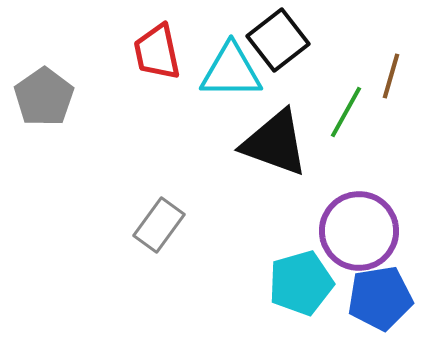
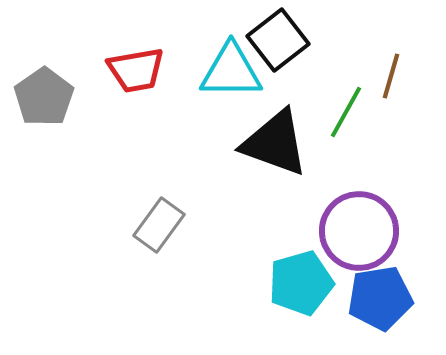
red trapezoid: moved 21 px left, 18 px down; rotated 88 degrees counterclockwise
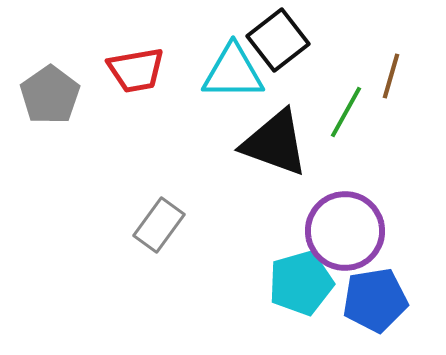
cyan triangle: moved 2 px right, 1 px down
gray pentagon: moved 6 px right, 2 px up
purple circle: moved 14 px left
blue pentagon: moved 5 px left, 2 px down
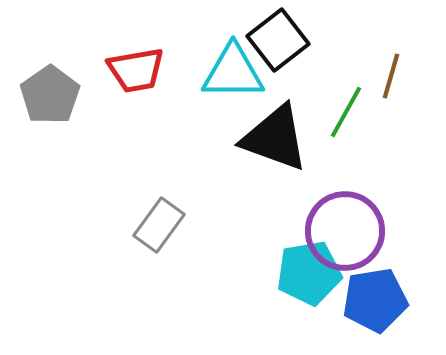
black triangle: moved 5 px up
cyan pentagon: moved 8 px right, 10 px up; rotated 6 degrees clockwise
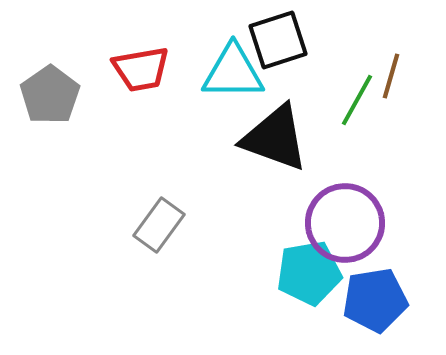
black square: rotated 20 degrees clockwise
red trapezoid: moved 5 px right, 1 px up
green line: moved 11 px right, 12 px up
purple circle: moved 8 px up
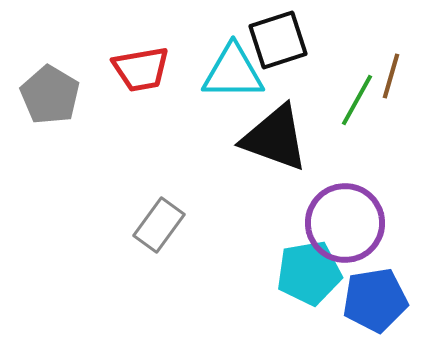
gray pentagon: rotated 6 degrees counterclockwise
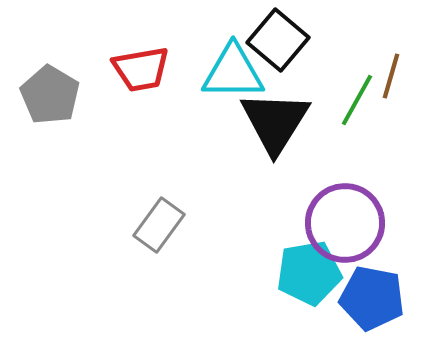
black square: rotated 32 degrees counterclockwise
black triangle: moved 16 px up; rotated 42 degrees clockwise
blue pentagon: moved 3 px left, 2 px up; rotated 20 degrees clockwise
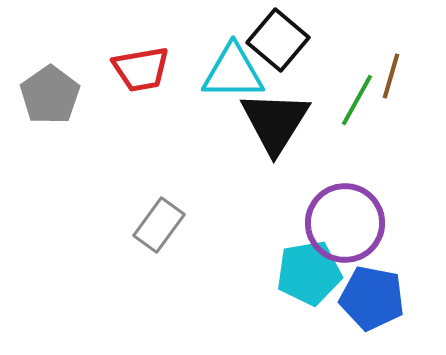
gray pentagon: rotated 6 degrees clockwise
